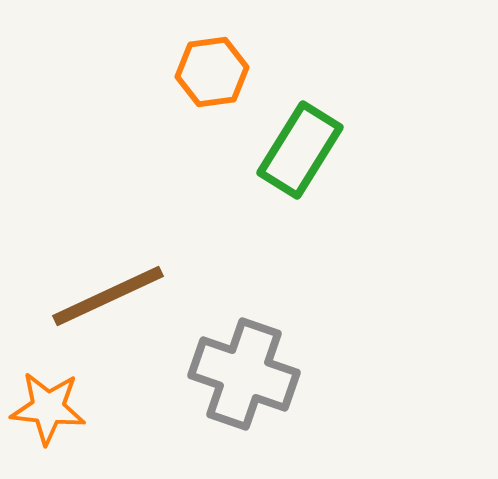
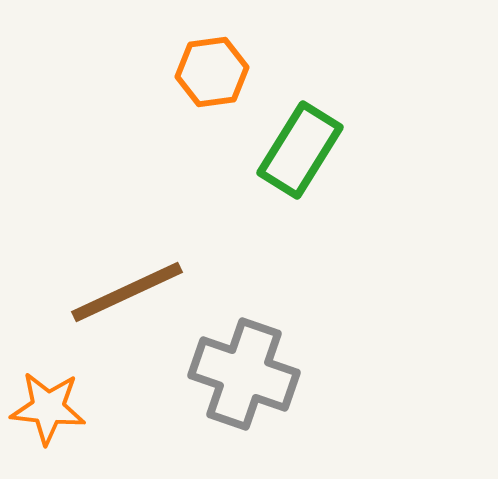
brown line: moved 19 px right, 4 px up
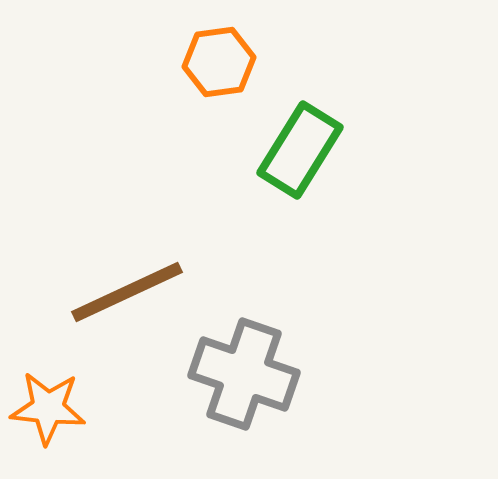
orange hexagon: moved 7 px right, 10 px up
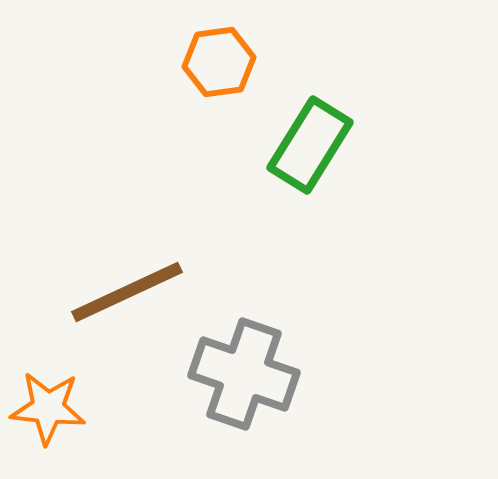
green rectangle: moved 10 px right, 5 px up
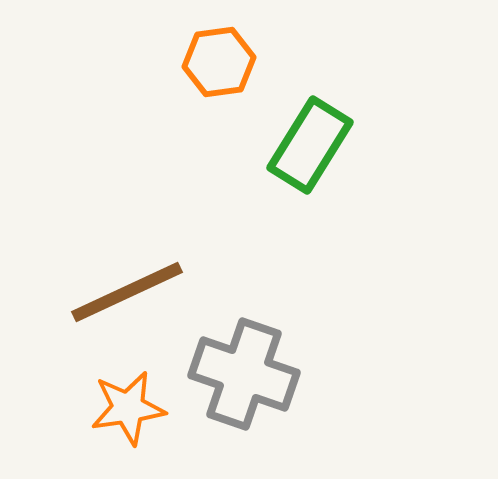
orange star: moved 80 px right; rotated 14 degrees counterclockwise
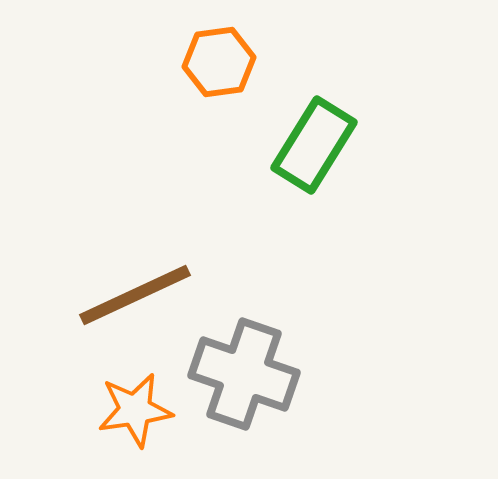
green rectangle: moved 4 px right
brown line: moved 8 px right, 3 px down
orange star: moved 7 px right, 2 px down
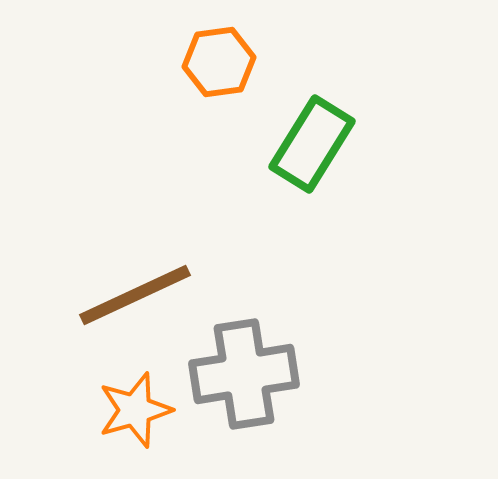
green rectangle: moved 2 px left, 1 px up
gray cross: rotated 28 degrees counterclockwise
orange star: rotated 8 degrees counterclockwise
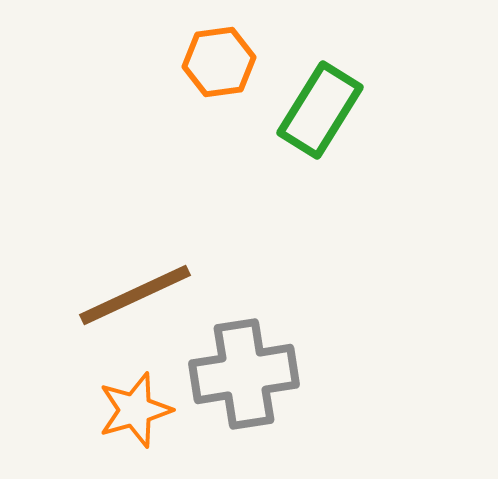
green rectangle: moved 8 px right, 34 px up
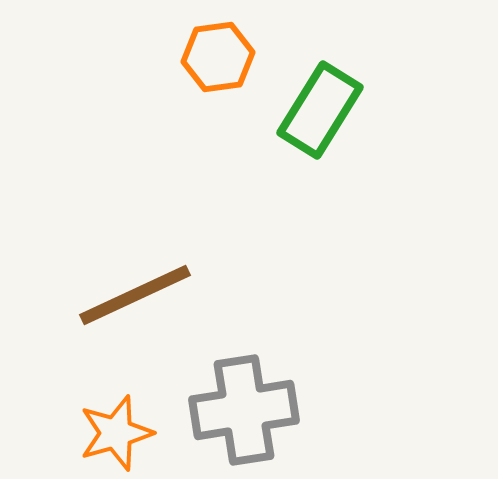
orange hexagon: moved 1 px left, 5 px up
gray cross: moved 36 px down
orange star: moved 19 px left, 23 px down
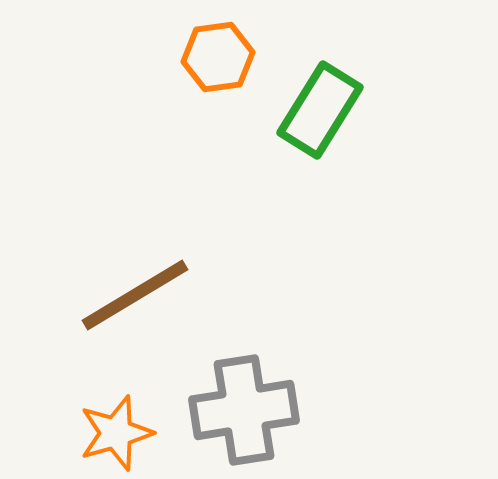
brown line: rotated 6 degrees counterclockwise
